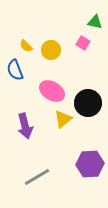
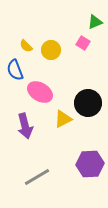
green triangle: rotated 35 degrees counterclockwise
pink ellipse: moved 12 px left, 1 px down
yellow triangle: rotated 12 degrees clockwise
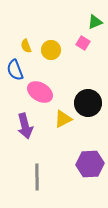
yellow semicircle: rotated 24 degrees clockwise
gray line: rotated 60 degrees counterclockwise
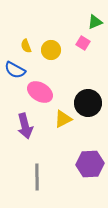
blue semicircle: rotated 40 degrees counterclockwise
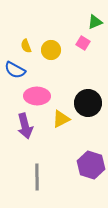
pink ellipse: moved 3 px left, 4 px down; rotated 30 degrees counterclockwise
yellow triangle: moved 2 px left
purple hexagon: moved 1 px right, 1 px down; rotated 20 degrees clockwise
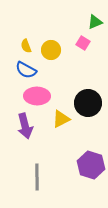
blue semicircle: moved 11 px right
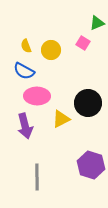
green triangle: moved 2 px right, 1 px down
blue semicircle: moved 2 px left, 1 px down
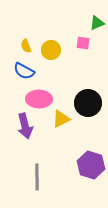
pink square: rotated 24 degrees counterclockwise
pink ellipse: moved 2 px right, 3 px down
